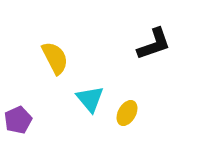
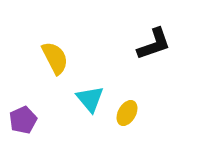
purple pentagon: moved 5 px right
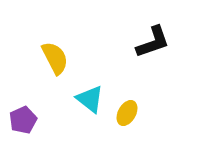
black L-shape: moved 1 px left, 2 px up
cyan triangle: rotated 12 degrees counterclockwise
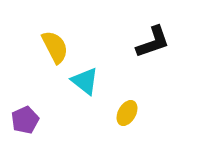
yellow semicircle: moved 11 px up
cyan triangle: moved 5 px left, 18 px up
purple pentagon: moved 2 px right
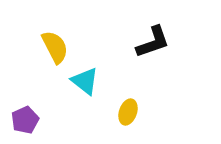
yellow ellipse: moved 1 px right, 1 px up; rotated 10 degrees counterclockwise
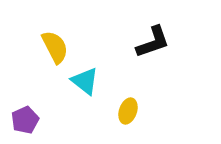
yellow ellipse: moved 1 px up
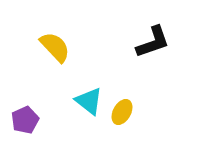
yellow semicircle: rotated 16 degrees counterclockwise
cyan triangle: moved 4 px right, 20 px down
yellow ellipse: moved 6 px left, 1 px down; rotated 10 degrees clockwise
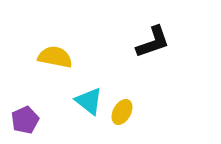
yellow semicircle: moved 10 px down; rotated 36 degrees counterclockwise
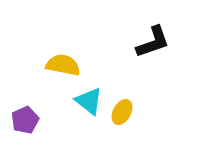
yellow semicircle: moved 8 px right, 8 px down
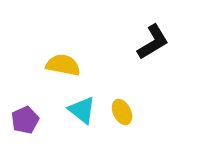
black L-shape: rotated 12 degrees counterclockwise
cyan triangle: moved 7 px left, 9 px down
yellow ellipse: rotated 55 degrees counterclockwise
